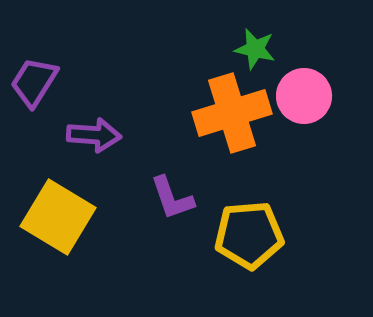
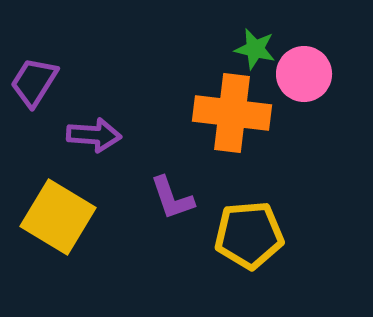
pink circle: moved 22 px up
orange cross: rotated 24 degrees clockwise
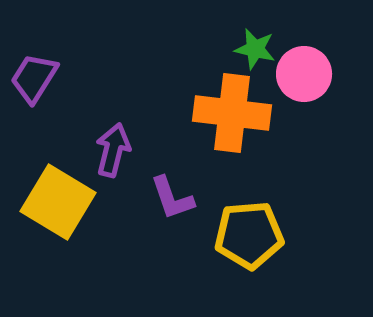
purple trapezoid: moved 4 px up
purple arrow: moved 19 px right, 15 px down; rotated 80 degrees counterclockwise
yellow square: moved 15 px up
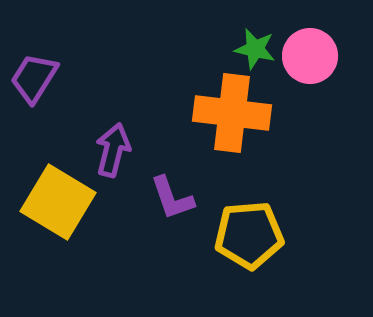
pink circle: moved 6 px right, 18 px up
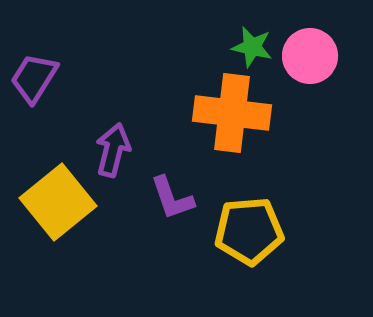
green star: moved 3 px left, 2 px up
yellow square: rotated 20 degrees clockwise
yellow pentagon: moved 4 px up
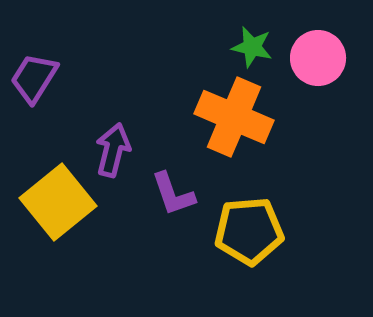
pink circle: moved 8 px right, 2 px down
orange cross: moved 2 px right, 4 px down; rotated 16 degrees clockwise
purple L-shape: moved 1 px right, 4 px up
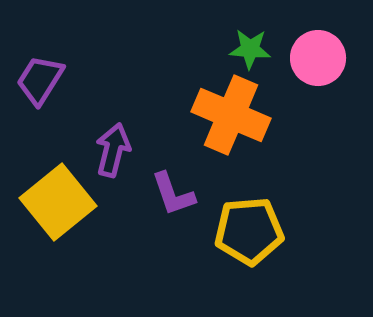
green star: moved 2 px left, 2 px down; rotated 9 degrees counterclockwise
purple trapezoid: moved 6 px right, 2 px down
orange cross: moved 3 px left, 2 px up
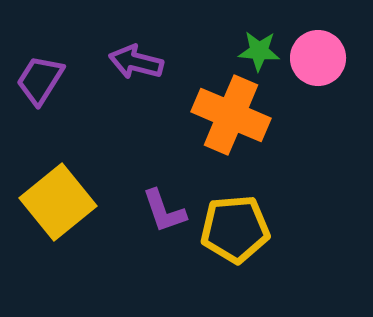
green star: moved 9 px right, 2 px down
purple arrow: moved 23 px right, 88 px up; rotated 90 degrees counterclockwise
purple L-shape: moved 9 px left, 17 px down
yellow pentagon: moved 14 px left, 2 px up
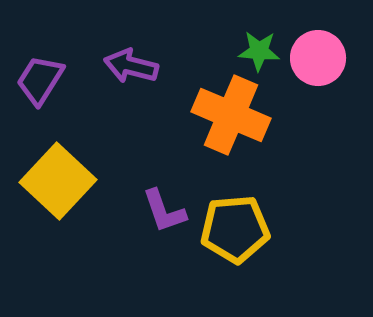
purple arrow: moved 5 px left, 4 px down
yellow square: moved 21 px up; rotated 8 degrees counterclockwise
